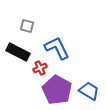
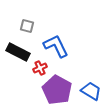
blue L-shape: moved 1 px left, 2 px up
blue trapezoid: moved 2 px right
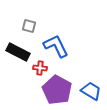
gray square: moved 2 px right
red cross: rotated 32 degrees clockwise
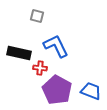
gray square: moved 8 px right, 10 px up
black rectangle: moved 1 px right, 1 px down; rotated 15 degrees counterclockwise
blue trapezoid: rotated 10 degrees counterclockwise
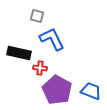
blue L-shape: moved 4 px left, 7 px up
